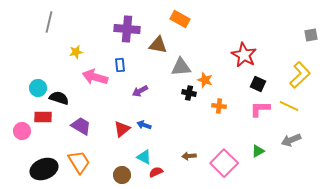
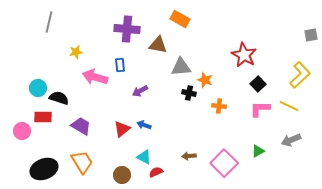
black square: rotated 21 degrees clockwise
orange trapezoid: moved 3 px right
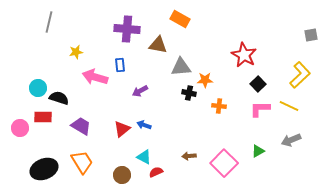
orange star: rotated 21 degrees counterclockwise
pink circle: moved 2 px left, 3 px up
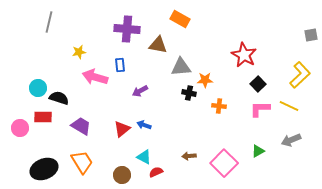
yellow star: moved 3 px right
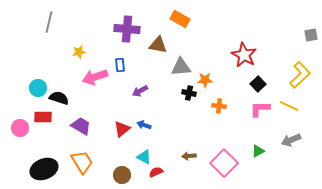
pink arrow: rotated 35 degrees counterclockwise
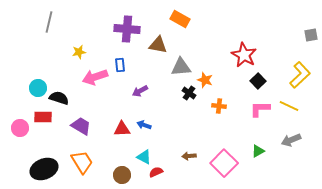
orange star: rotated 21 degrees clockwise
black square: moved 3 px up
black cross: rotated 24 degrees clockwise
red triangle: rotated 36 degrees clockwise
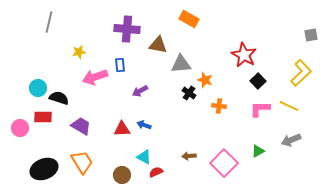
orange rectangle: moved 9 px right
gray triangle: moved 3 px up
yellow L-shape: moved 1 px right, 2 px up
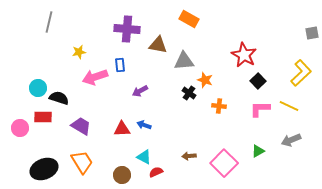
gray square: moved 1 px right, 2 px up
gray triangle: moved 3 px right, 3 px up
